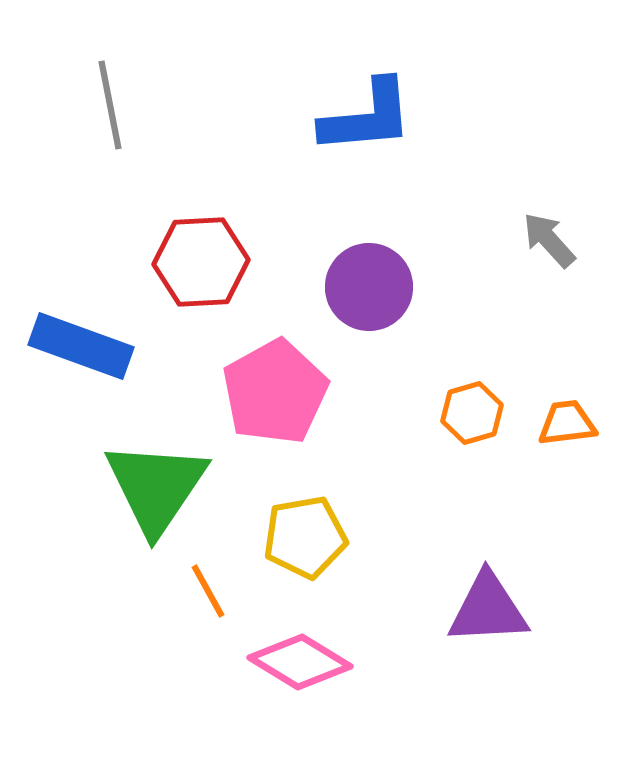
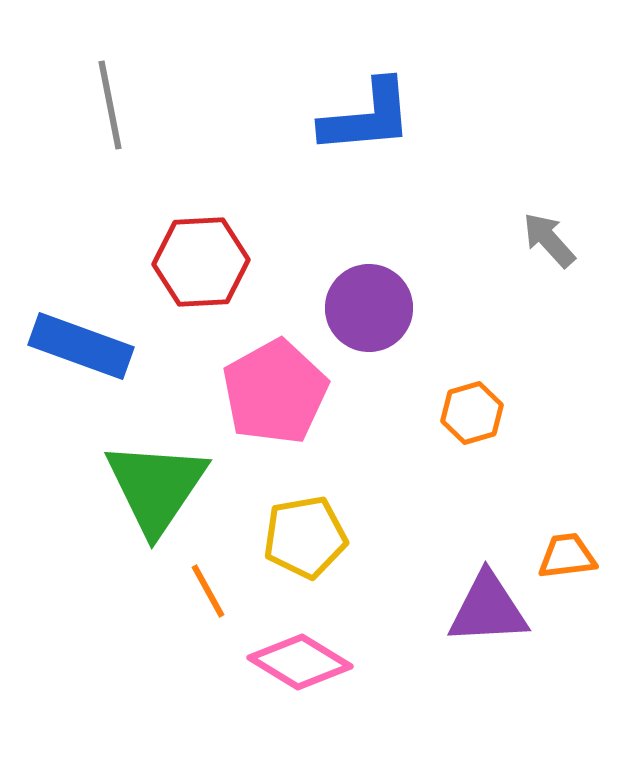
purple circle: moved 21 px down
orange trapezoid: moved 133 px down
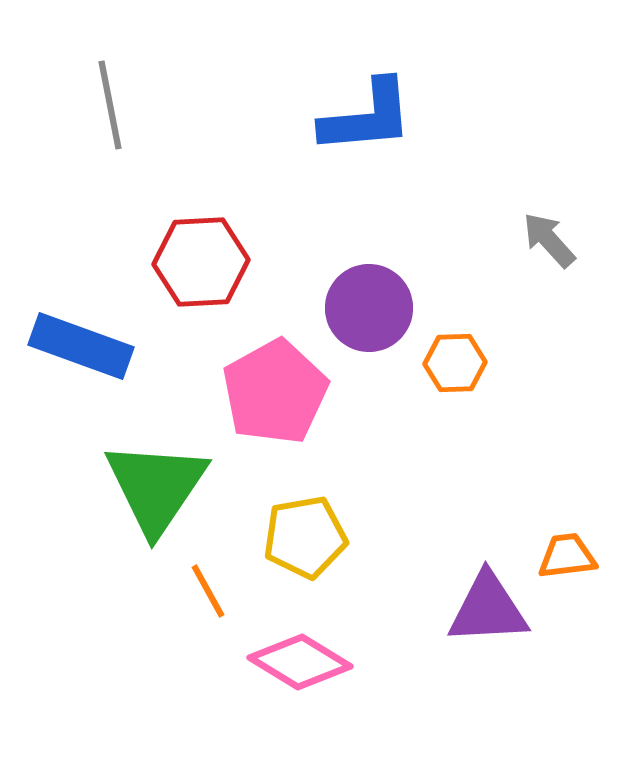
orange hexagon: moved 17 px left, 50 px up; rotated 14 degrees clockwise
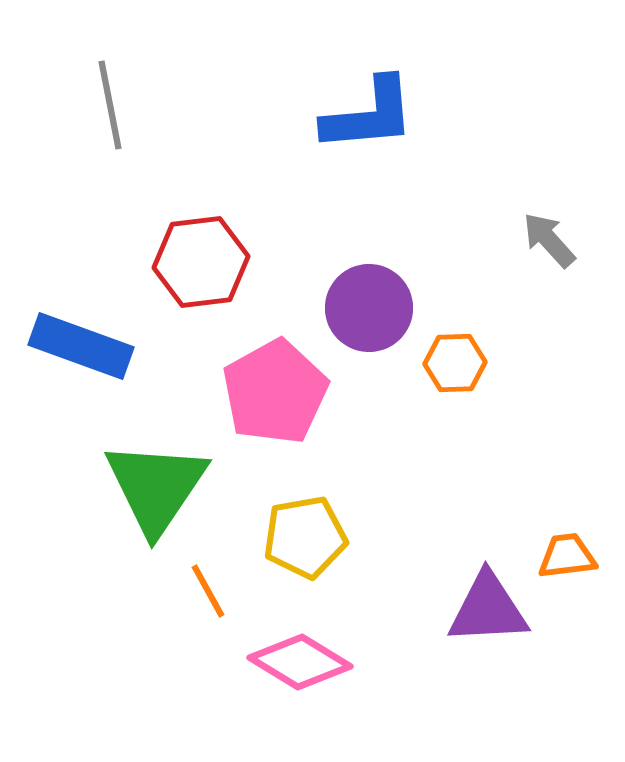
blue L-shape: moved 2 px right, 2 px up
red hexagon: rotated 4 degrees counterclockwise
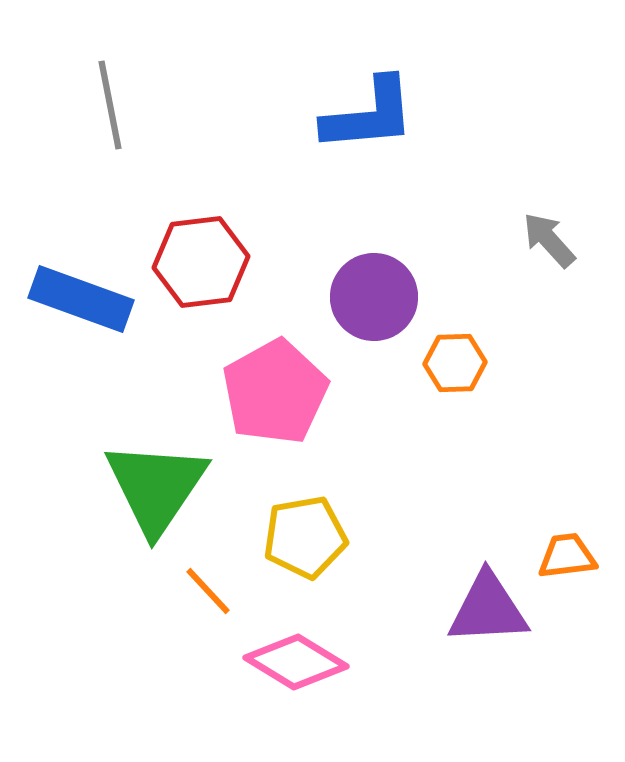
purple circle: moved 5 px right, 11 px up
blue rectangle: moved 47 px up
orange line: rotated 14 degrees counterclockwise
pink diamond: moved 4 px left
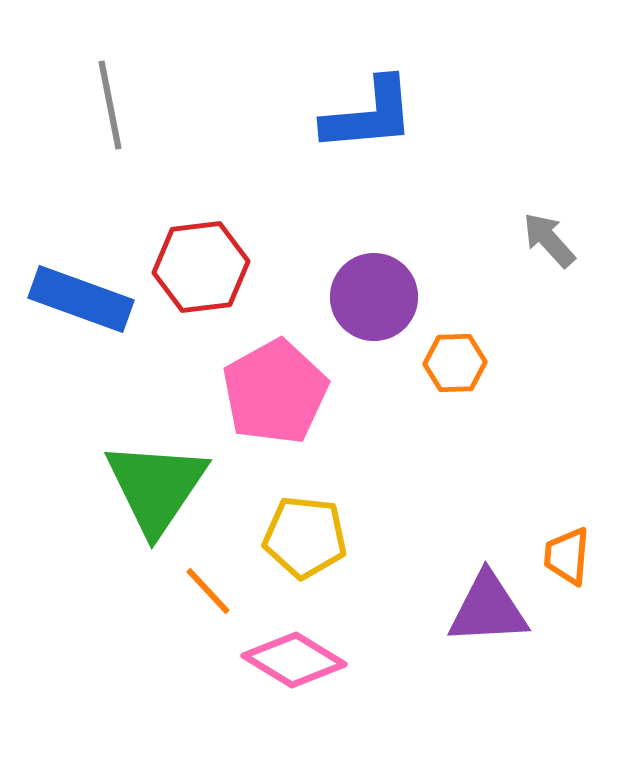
red hexagon: moved 5 px down
yellow pentagon: rotated 16 degrees clockwise
orange trapezoid: rotated 78 degrees counterclockwise
pink diamond: moved 2 px left, 2 px up
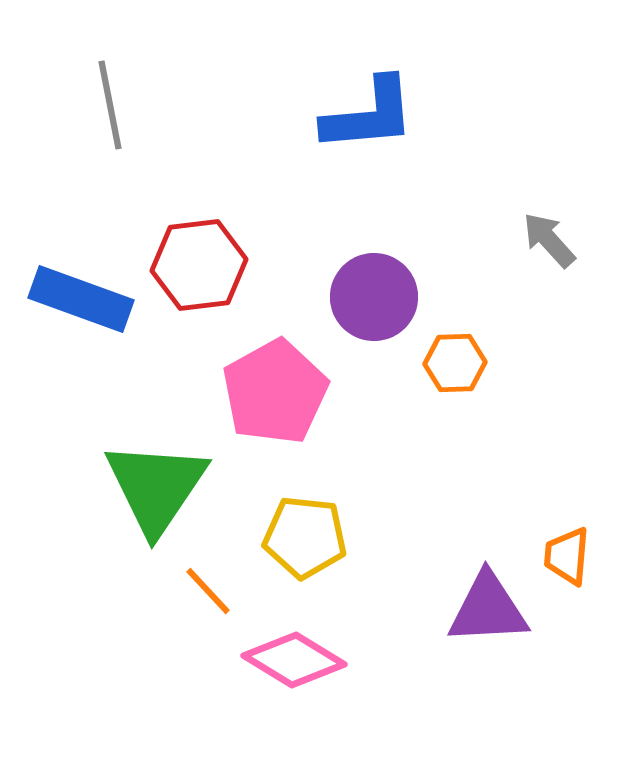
red hexagon: moved 2 px left, 2 px up
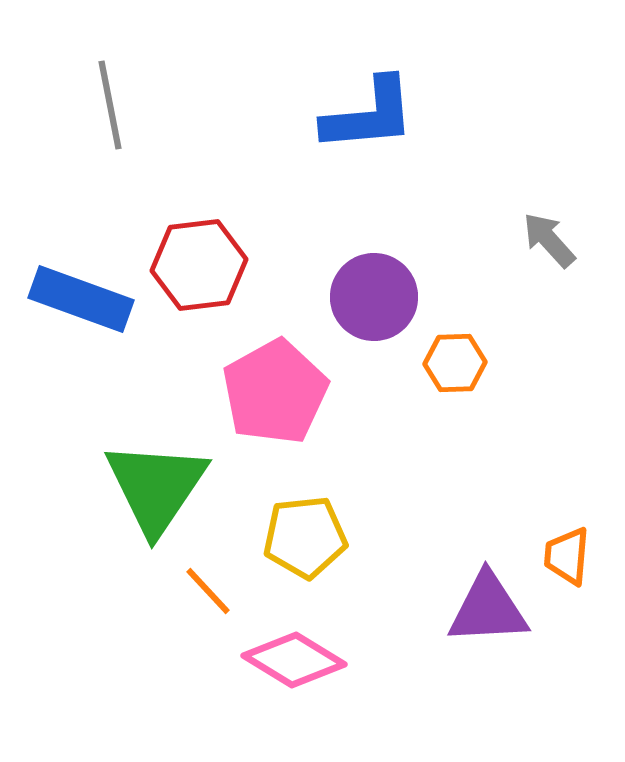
yellow pentagon: rotated 12 degrees counterclockwise
